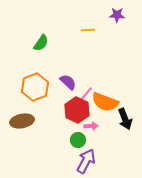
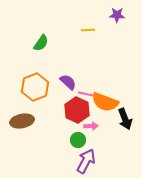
pink line: rotated 63 degrees clockwise
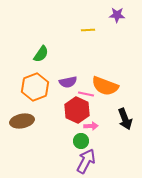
green semicircle: moved 11 px down
purple semicircle: rotated 126 degrees clockwise
orange semicircle: moved 16 px up
green circle: moved 3 px right, 1 px down
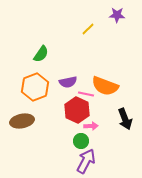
yellow line: moved 1 px up; rotated 40 degrees counterclockwise
